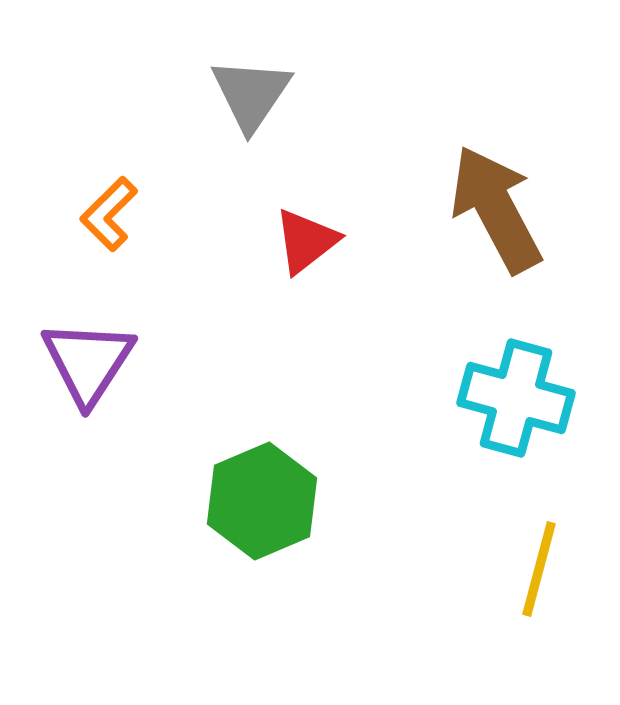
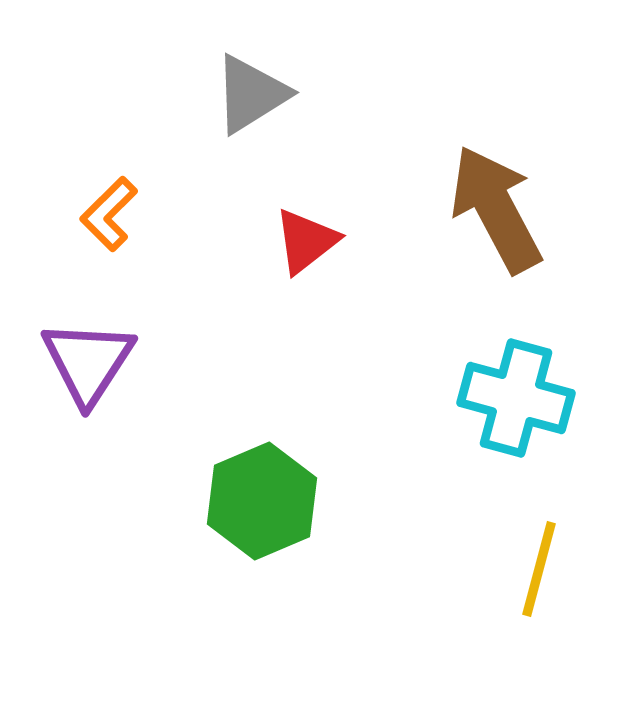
gray triangle: rotated 24 degrees clockwise
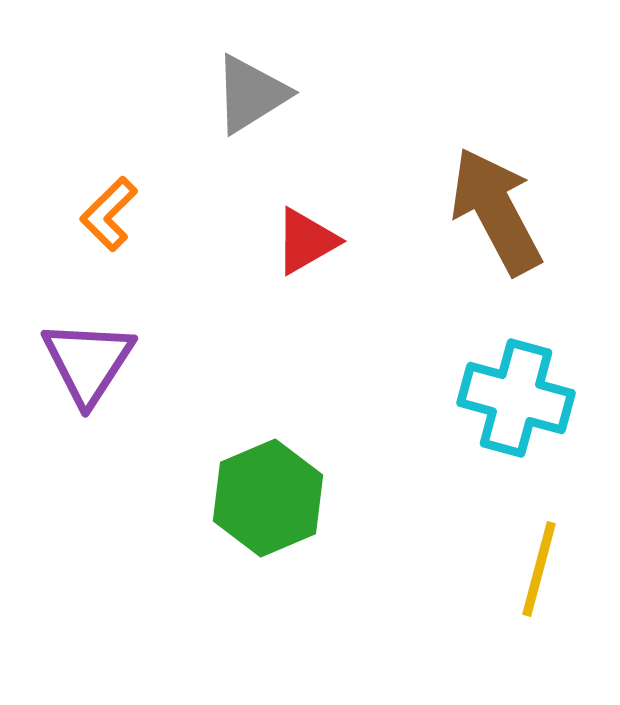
brown arrow: moved 2 px down
red triangle: rotated 8 degrees clockwise
green hexagon: moved 6 px right, 3 px up
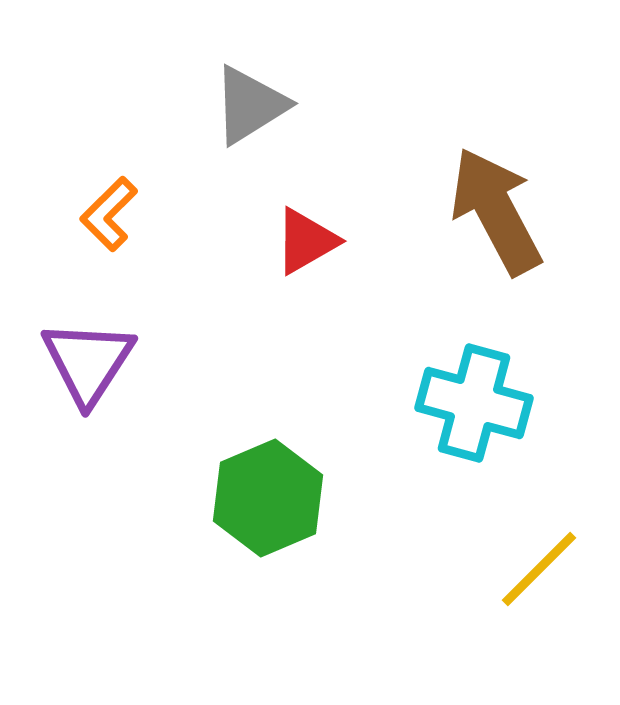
gray triangle: moved 1 px left, 11 px down
cyan cross: moved 42 px left, 5 px down
yellow line: rotated 30 degrees clockwise
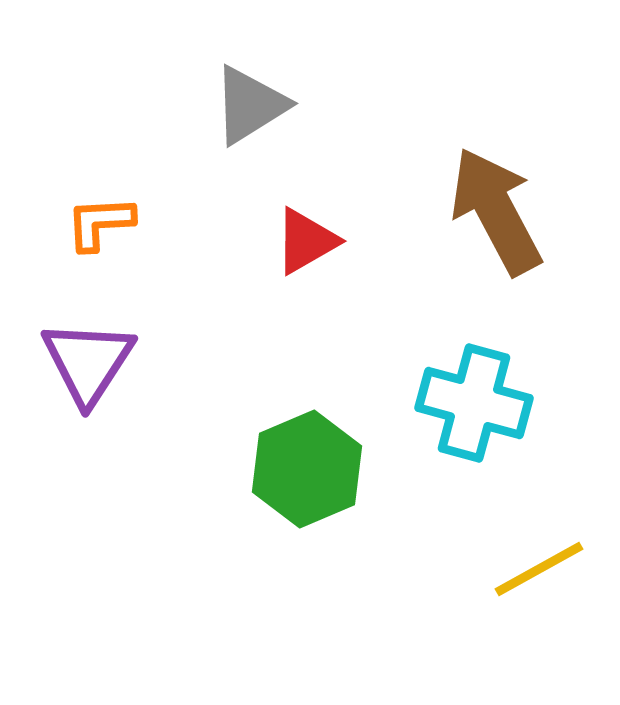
orange L-shape: moved 9 px left, 9 px down; rotated 42 degrees clockwise
green hexagon: moved 39 px right, 29 px up
yellow line: rotated 16 degrees clockwise
